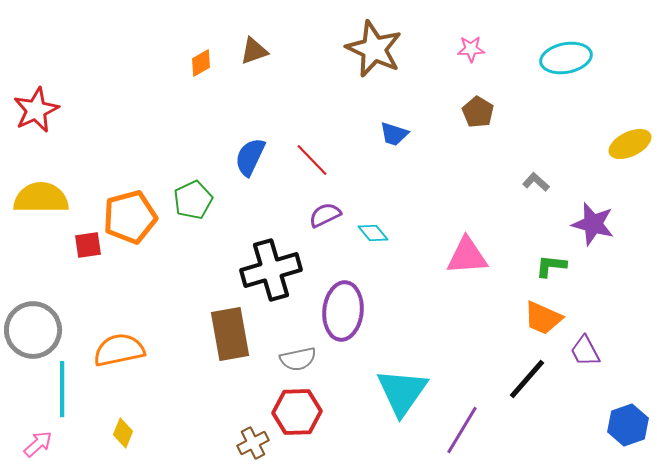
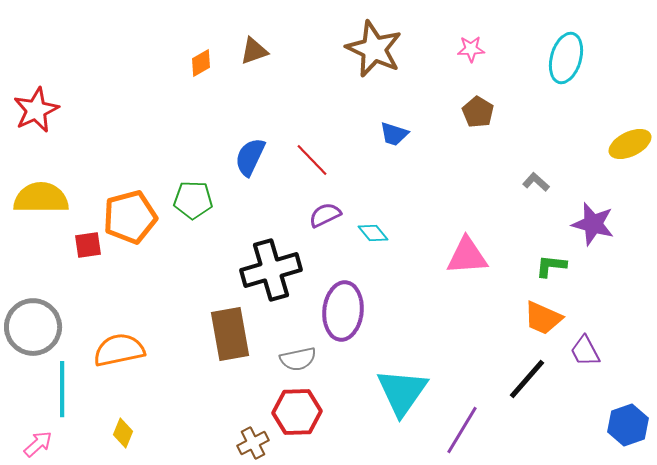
cyan ellipse: rotated 63 degrees counterclockwise
green pentagon: rotated 27 degrees clockwise
gray circle: moved 3 px up
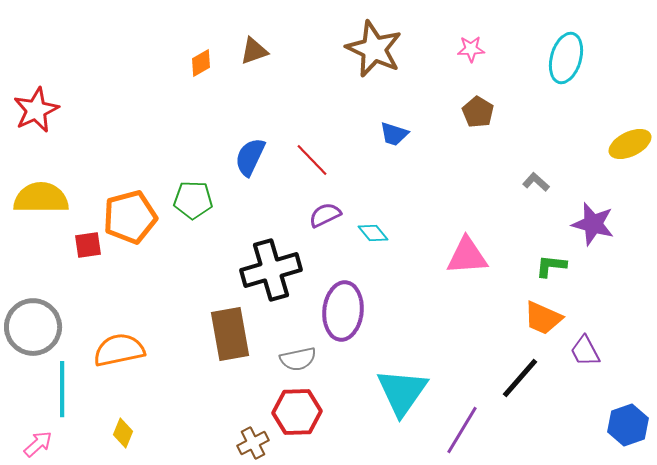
black line: moved 7 px left, 1 px up
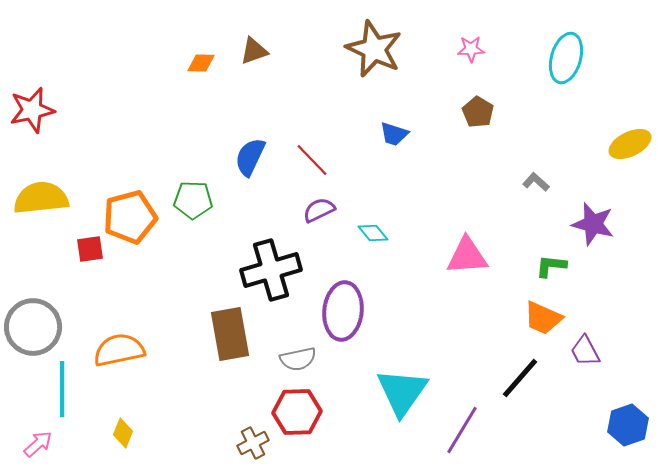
orange diamond: rotated 32 degrees clockwise
red star: moved 4 px left; rotated 12 degrees clockwise
yellow semicircle: rotated 6 degrees counterclockwise
purple semicircle: moved 6 px left, 5 px up
red square: moved 2 px right, 4 px down
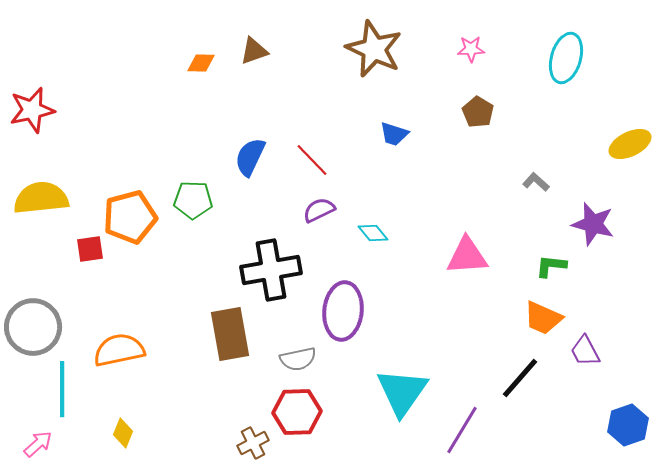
black cross: rotated 6 degrees clockwise
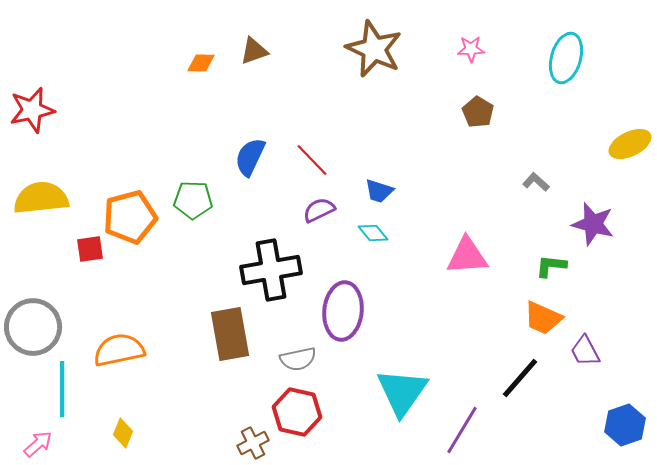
blue trapezoid: moved 15 px left, 57 px down
red hexagon: rotated 15 degrees clockwise
blue hexagon: moved 3 px left
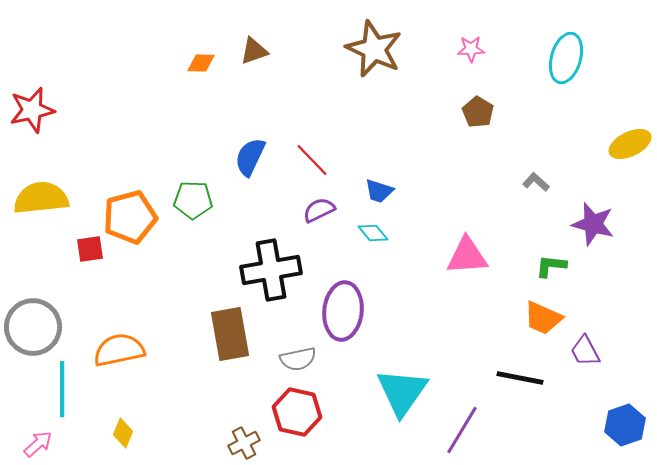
black line: rotated 60 degrees clockwise
brown cross: moved 9 px left
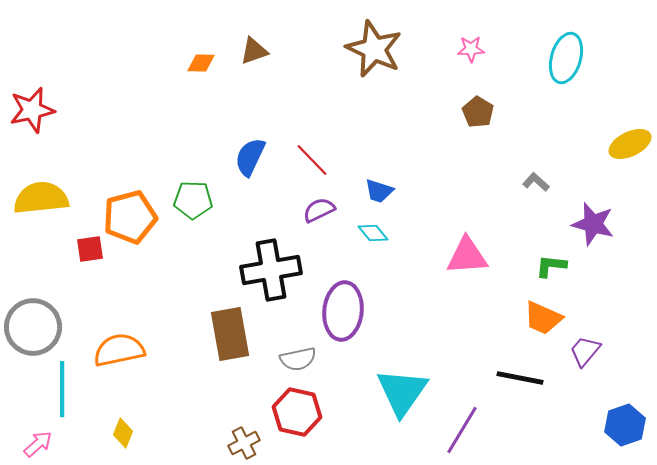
purple trapezoid: rotated 68 degrees clockwise
